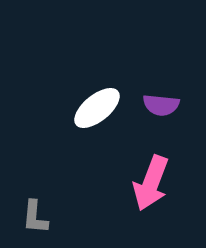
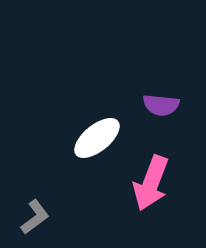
white ellipse: moved 30 px down
gray L-shape: rotated 132 degrees counterclockwise
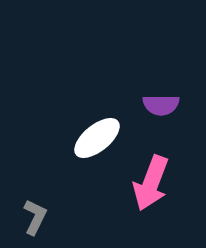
purple semicircle: rotated 6 degrees counterclockwise
gray L-shape: rotated 27 degrees counterclockwise
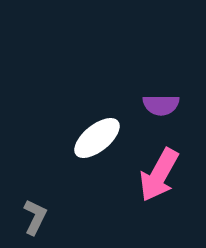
pink arrow: moved 8 px right, 8 px up; rotated 8 degrees clockwise
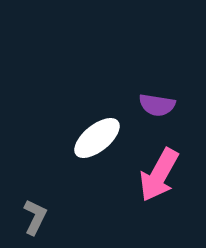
purple semicircle: moved 4 px left; rotated 9 degrees clockwise
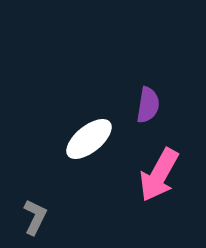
purple semicircle: moved 9 px left; rotated 90 degrees counterclockwise
white ellipse: moved 8 px left, 1 px down
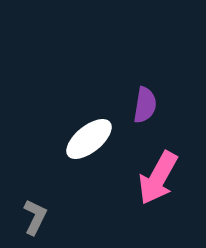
purple semicircle: moved 3 px left
pink arrow: moved 1 px left, 3 px down
